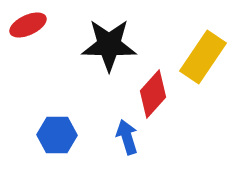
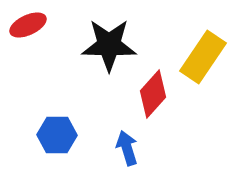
blue arrow: moved 11 px down
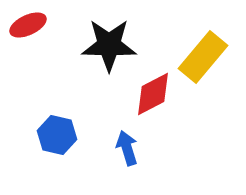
yellow rectangle: rotated 6 degrees clockwise
red diamond: rotated 21 degrees clockwise
blue hexagon: rotated 12 degrees clockwise
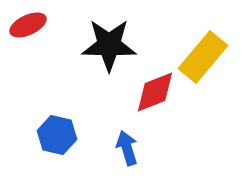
red diamond: moved 2 px right, 2 px up; rotated 6 degrees clockwise
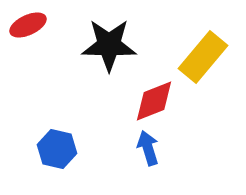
red diamond: moved 1 px left, 9 px down
blue hexagon: moved 14 px down
blue arrow: moved 21 px right
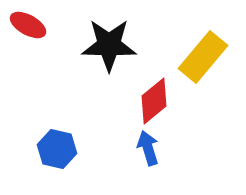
red ellipse: rotated 54 degrees clockwise
red diamond: rotated 18 degrees counterclockwise
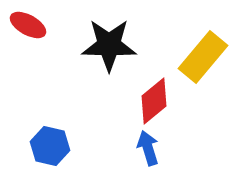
blue hexagon: moved 7 px left, 3 px up
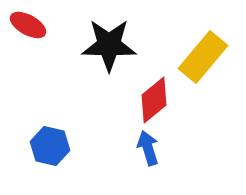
red diamond: moved 1 px up
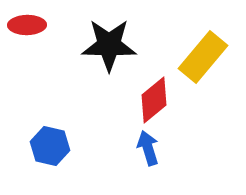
red ellipse: moved 1 px left; rotated 30 degrees counterclockwise
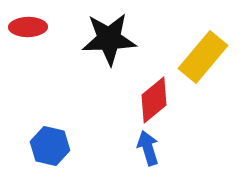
red ellipse: moved 1 px right, 2 px down
black star: moved 6 px up; rotated 4 degrees counterclockwise
